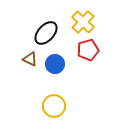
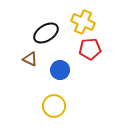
yellow cross: rotated 20 degrees counterclockwise
black ellipse: rotated 15 degrees clockwise
red pentagon: moved 2 px right, 1 px up; rotated 10 degrees clockwise
blue circle: moved 5 px right, 6 px down
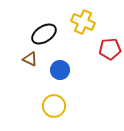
black ellipse: moved 2 px left, 1 px down
red pentagon: moved 20 px right
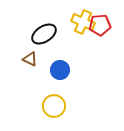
red pentagon: moved 10 px left, 24 px up
